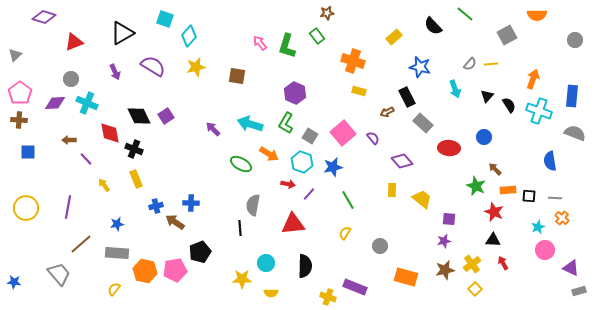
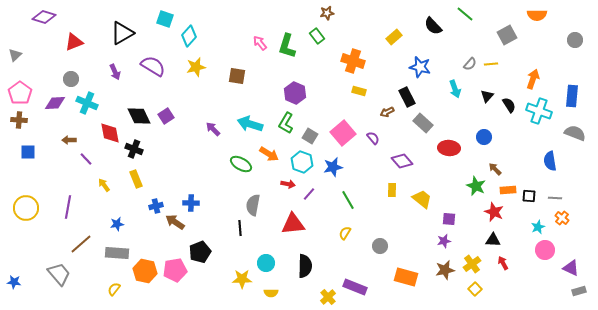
yellow cross at (328, 297): rotated 28 degrees clockwise
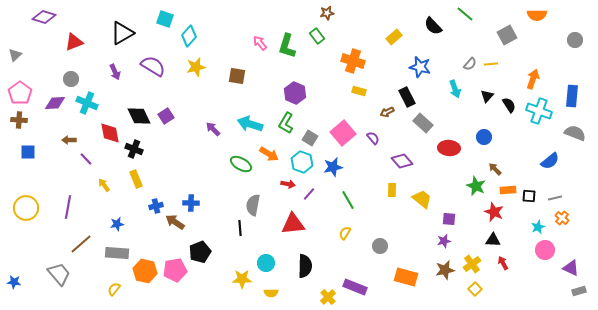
gray square at (310, 136): moved 2 px down
blue semicircle at (550, 161): rotated 120 degrees counterclockwise
gray line at (555, 198): rotated 16 degrees counterclockwise
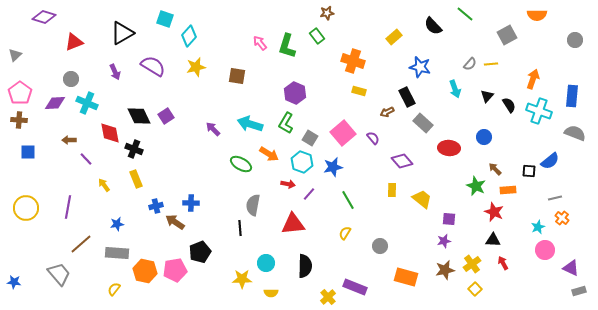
black square at (529, 196): moved 25 px up
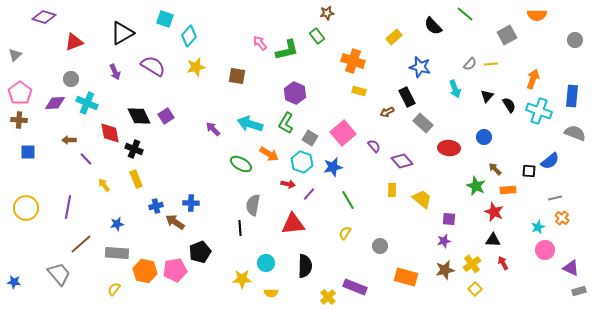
green L-shape at (287, 46): moved 4 px down; rotated 120 degrees counterclockwise
purple semicircle at (373, 138): moved 1 px right, 8 px down
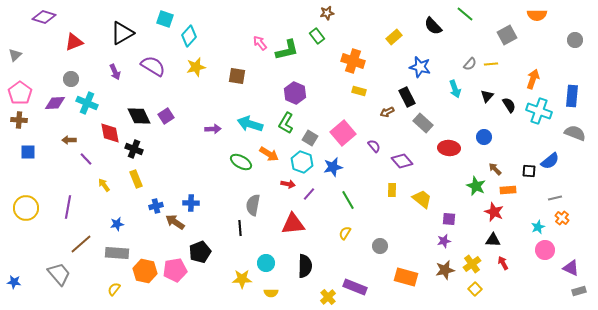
purple arrow at (213, 129): rotated 133 degrees clockwise
green ellipse at (241, 164): moved 2 px up
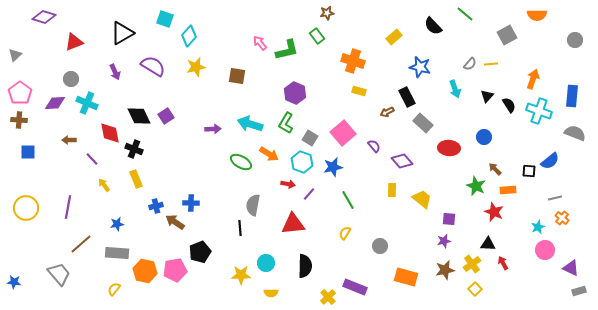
purple line at (86, 159): moved 6 px right
black triangle at (493, 240): moved 5 px left, 4 px down
yellow star at (242, 279): moved 1 px left, 4 px up
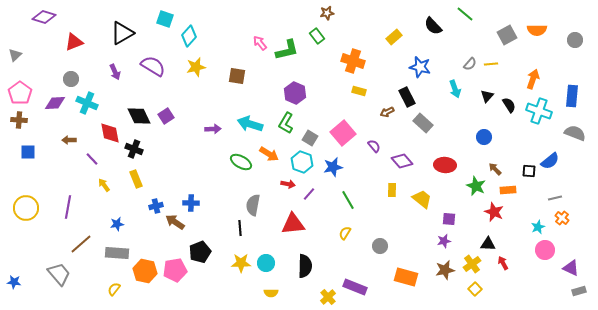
orange semicircle at (537, 15): moved 15 px down
red ellipse at (449, 148): moved 4 px left, 17 px down
yellow star at (241, 275): moved 12 px up
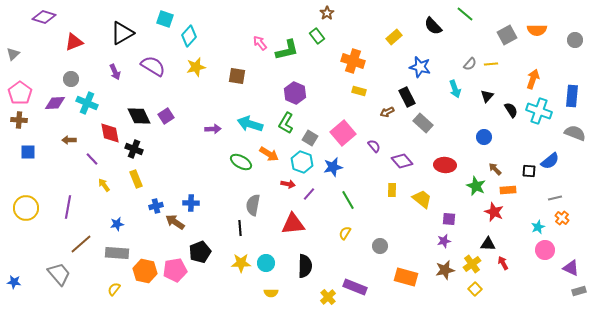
brown star at (327, 13): rotated 24 degrees counterclockwise
gray triangle at (15, 55): moved 2 px left, 1 px up
black semicircle at (509, 105): moved 2 px right, 5 px down
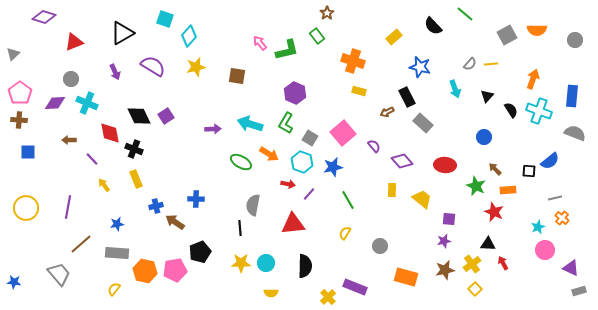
blue cross at (191, 203): moved 5 px right, 4 px up
